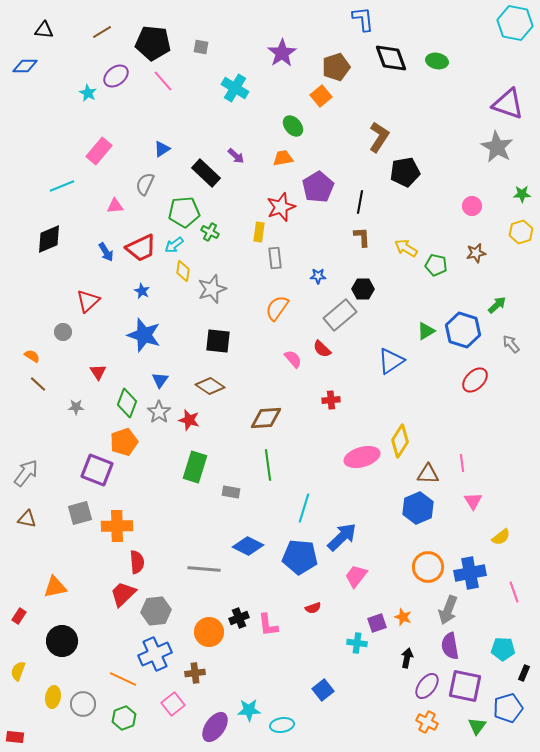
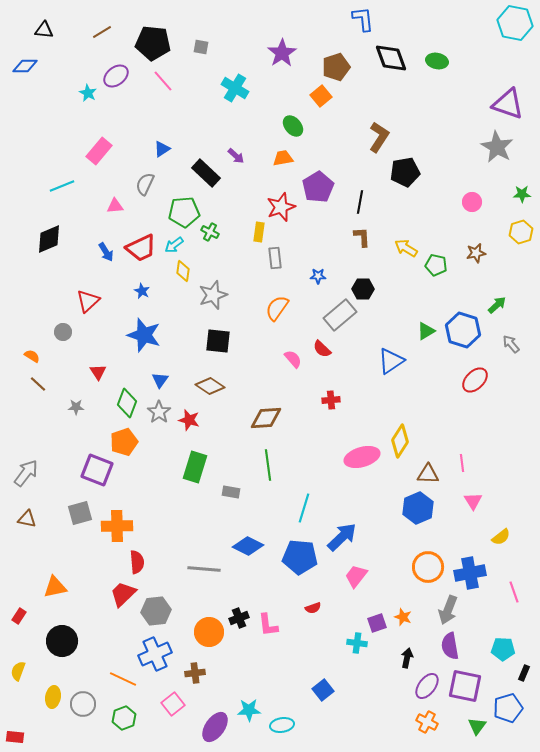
pink circle at (472, 206): moved 4 px up
gray star at (212, 289): moved 1 px right, 6 px down
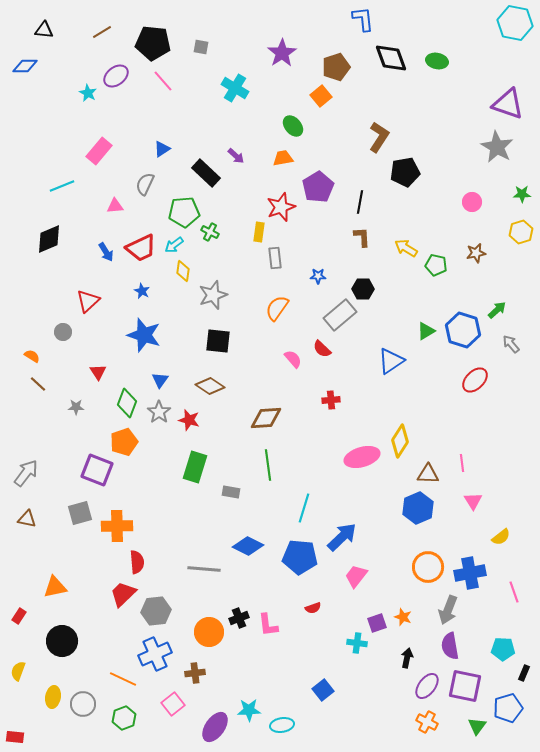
green arrow at (497, 305): moved 5 px down
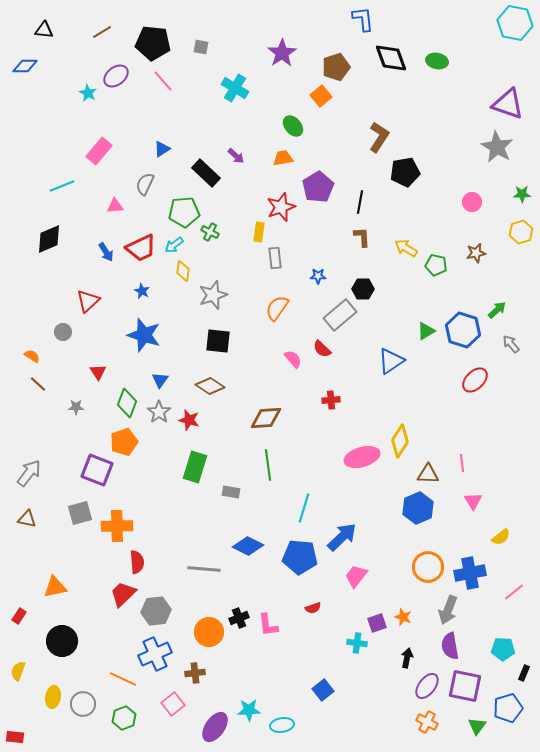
gray arrow at (26, 473): moved 3 px right
pink line at (514, 592): rotated 70 degrees clockwise
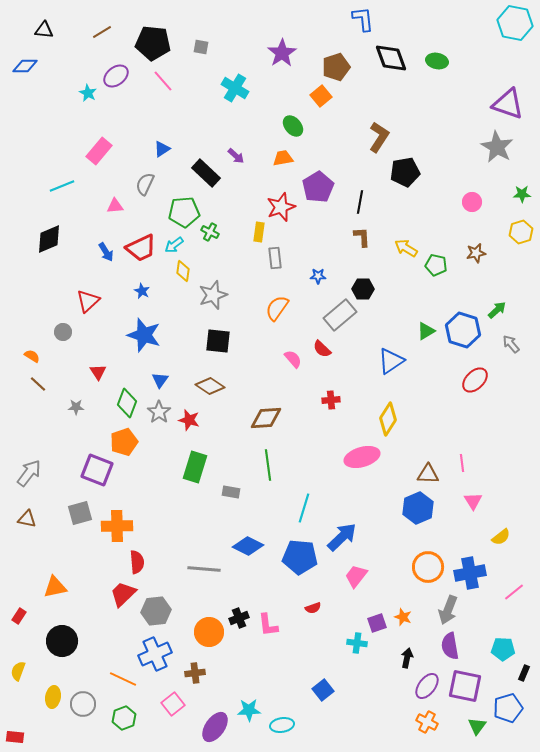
yellow diamond at (400, 441): moved 12 px left, 22 px up
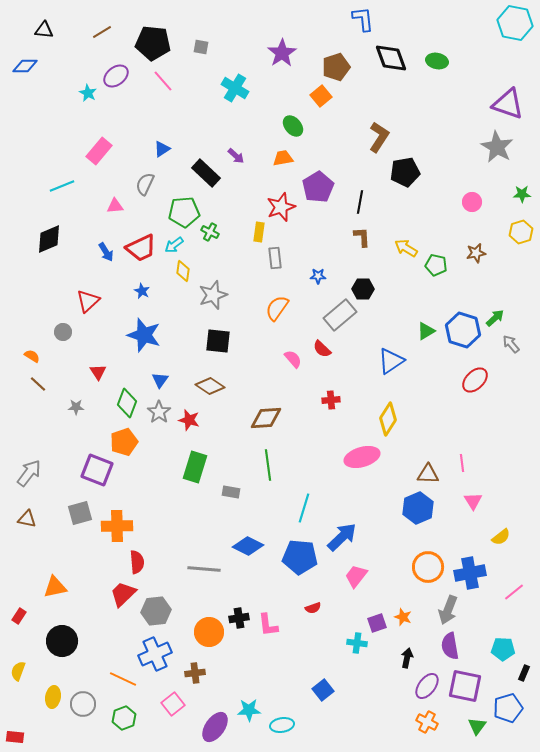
green arrow at (497, 310): moved 2 px left, 8 px down
black cross at (239, 618): rotated 12 degrees clockwise
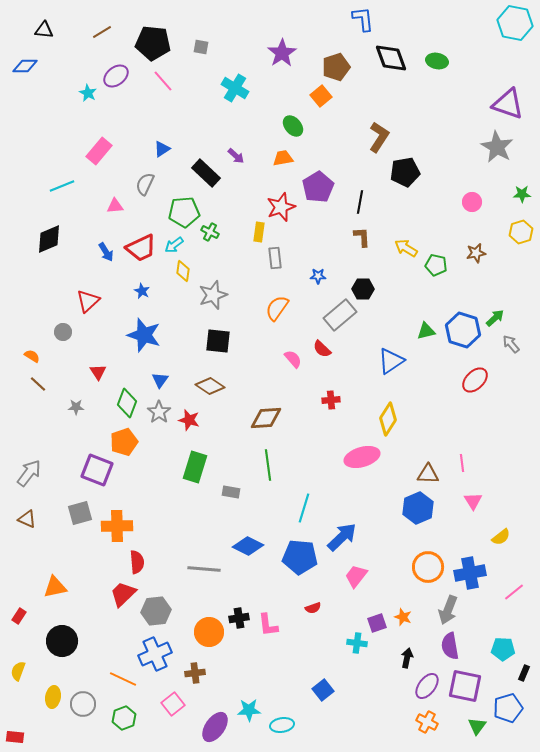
green triangle at (426, 331): rotated 18 degrees clockwise
brown triangle at (27, 519): rotated 12 degrees clockwise
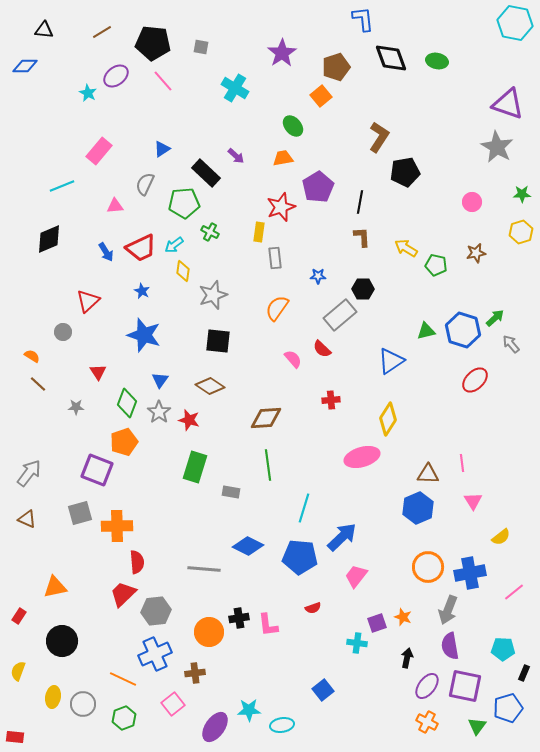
green pentagon at (184, 212): moved 9 px up
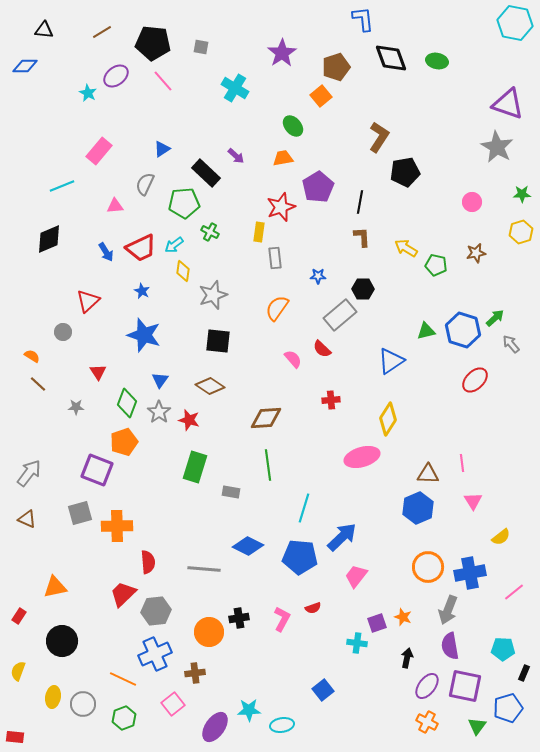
red semicircle at (137, 562): moved 11 px right
pink L-shape at (268, 625): moved 14 px right, 6 px up; rotated 145 degrees counterclockwise
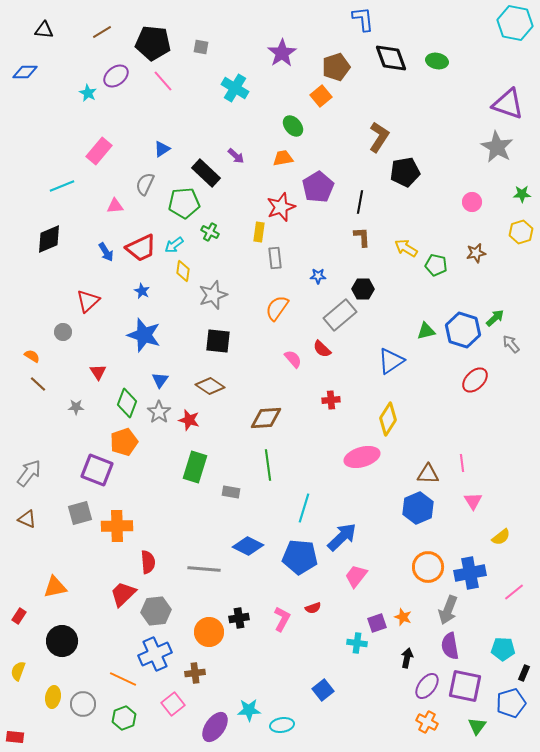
blue diamond at (25, 66): moved 6 px down
blue pentagon at (508, 708): moved 3 px right, 5 px up
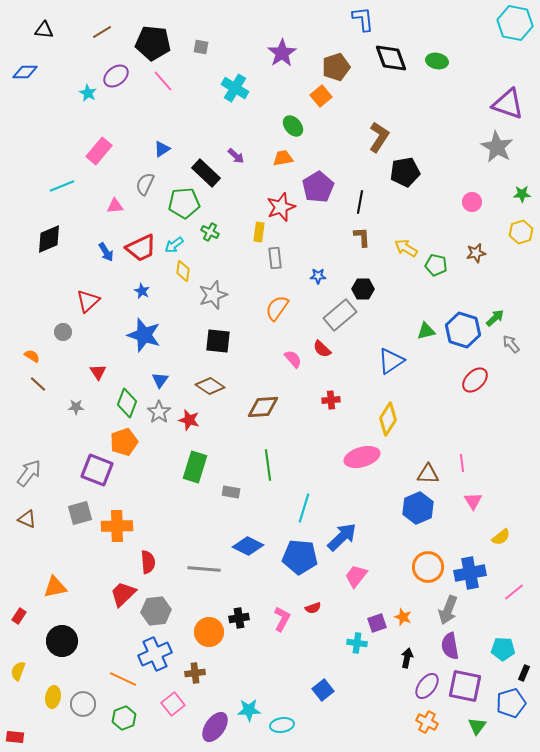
brown diamond at (266, 418): moved 3 px left, 11 px up
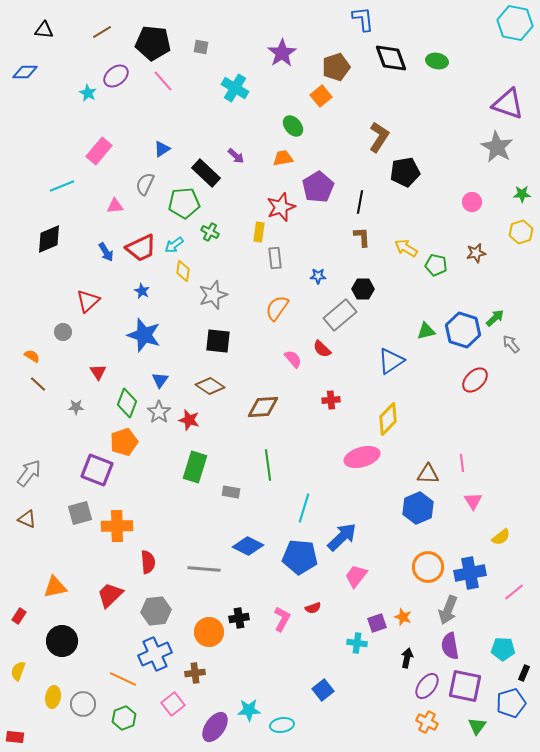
yellow diamond at (388, 419): rotated 12 degrees clockwise
red trapezoid at (123, 594): moved 13 px left, 1 px down
